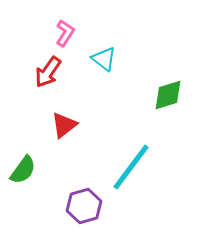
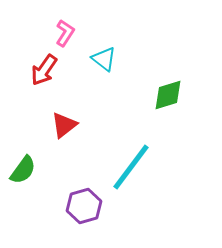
red arrow: moved 4 px left, 2 px up
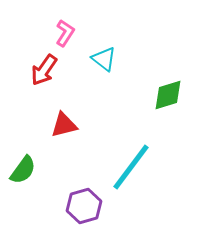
red triangle: rotated 24 degrees clockwise
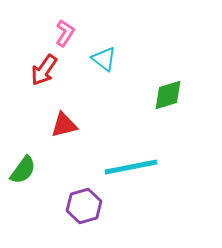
cyan line: rotated 42 degrees clockwise
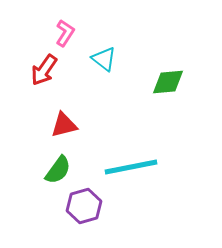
green diamond: moved 13 px up; rotated 12 degrees clockwise
green semicircle: moved 35 px right
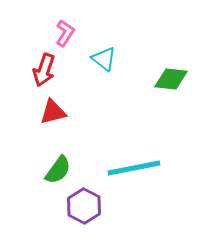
red arrow: rotated 16 degrees counterclockwise
green diamond: moved 3 px right, 3 px up; rotated 12 degrees clockwise
red triangle: moved 11 px left, 13 px up
cyan line: moved 3 px right, 1 px down
purple hexagon: rotated 16 degrees counterclockwise
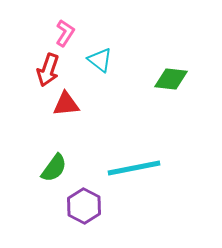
cyan triangle: moved 4 px left, 1 px down
red arrow: moved 4 px right
red triangle: moved 13 px right, 8 px up; rotated 8 degrees clockwise
green semicircle: moved 4 px left, 2 px up
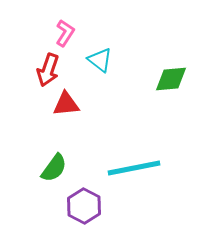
green diamond: rotated 12 degrees counterclockwise
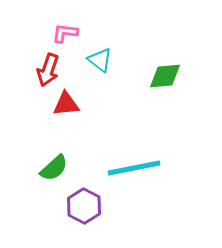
pink L-shape: rotated 116 degrees counterclockwise
green diamond: moved 6 px left, 3 px up
green semicircle: rotated 12 degrees clockwise
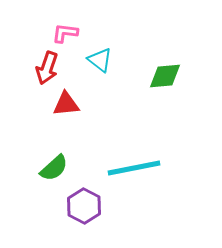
red arrow: moved 1 px left, 2 px up
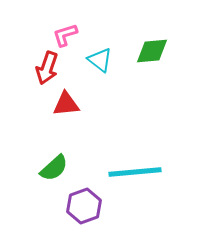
pink L-shape: moved 2 px down; rotated 24 degrees counterclockwise
green diamond: moved 13 px left, 25 px up
cyan line: moved 1 px right, 4 px down; rotated 6 degrees clockwise
purple hexagon: rotated 12 degrees clockwise
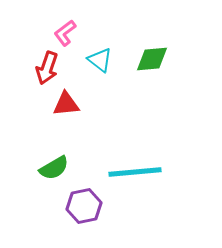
pink L-shape: moved 2 px up; rotated 20 degrees counterclockwise
green diamond: moved 8 px down
green semicircle: rotated 12 degrees clockwise
purple hexagon: rotated 8 degrees clockwise
